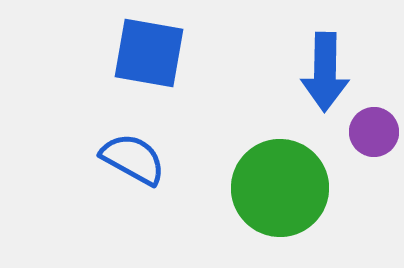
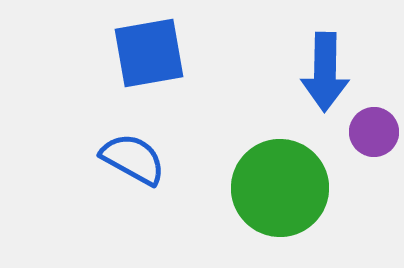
blue square: rotated 20 degrees counterclockwise
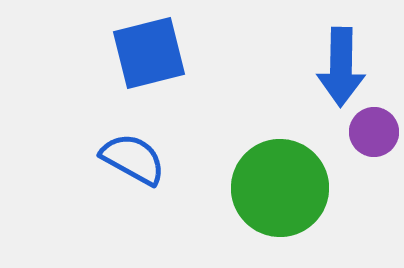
blue square: rotated 4 degrees counterclockwise
blue arrow: moved 16 px right, 5 px up
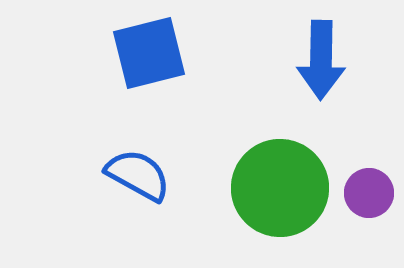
blue arrow: moved 20 px left, 7 px up
purple circle: moved 5 px left, 61 px down
blue semicircle: moved 5 px right, 16 px down
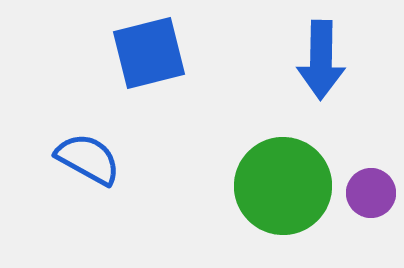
blue semicircle: moved 50 px left, 16 px up
green circle: moved 3 px right, 2 px up
purple circle: moved 2 px right
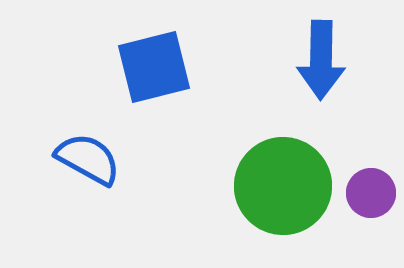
blue square: moved 5 px right, 14 px down
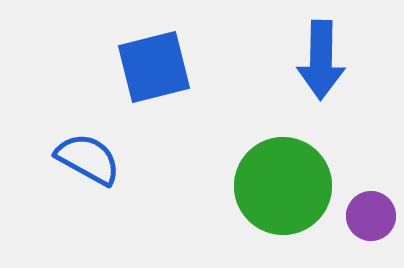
purple circle: moved 23 px down
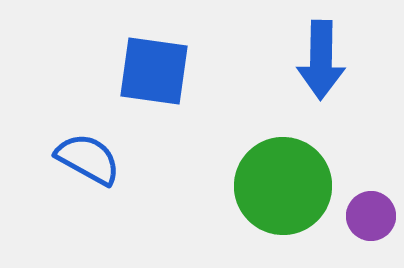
blue square: moved 4 px down; rotated 22 degrees clockwise
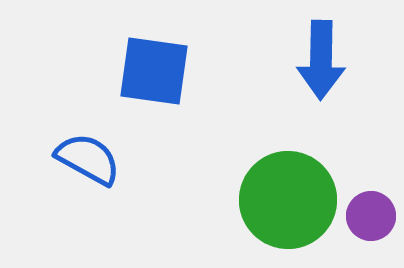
green circle: moved 5 px right, 14 px down
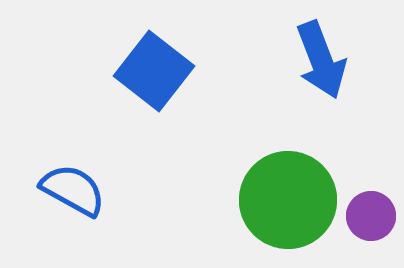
blue arrow: rotated 22 degrees counterclockwise
blue square: rotated 30 degrees clockwise
blue semicircle: moved 15 px left, 31 px down
